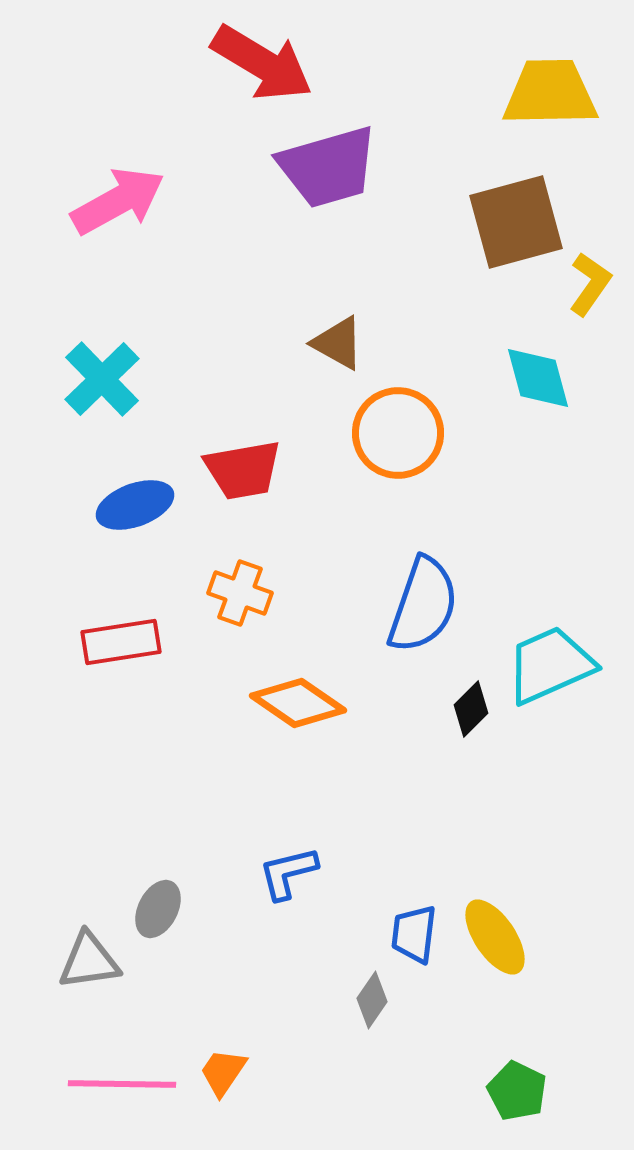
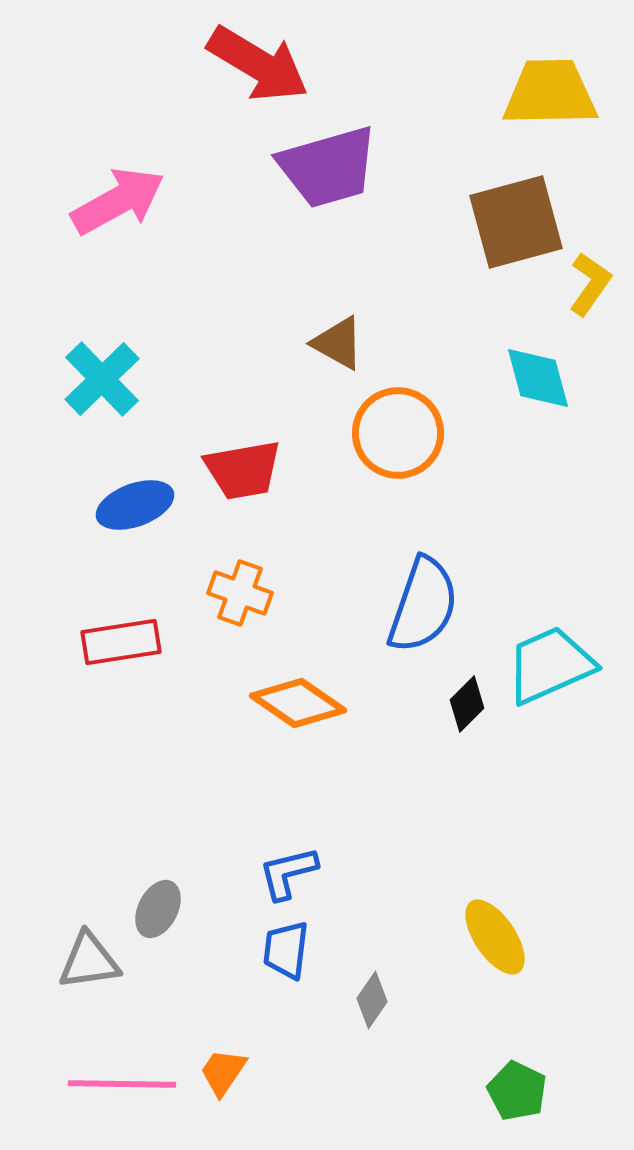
red arrow: moved 4 px left, 1 px down
black diamond: moved 4 px left, 5 px up
blue trapezoid: moved 128 px left, 16 px down
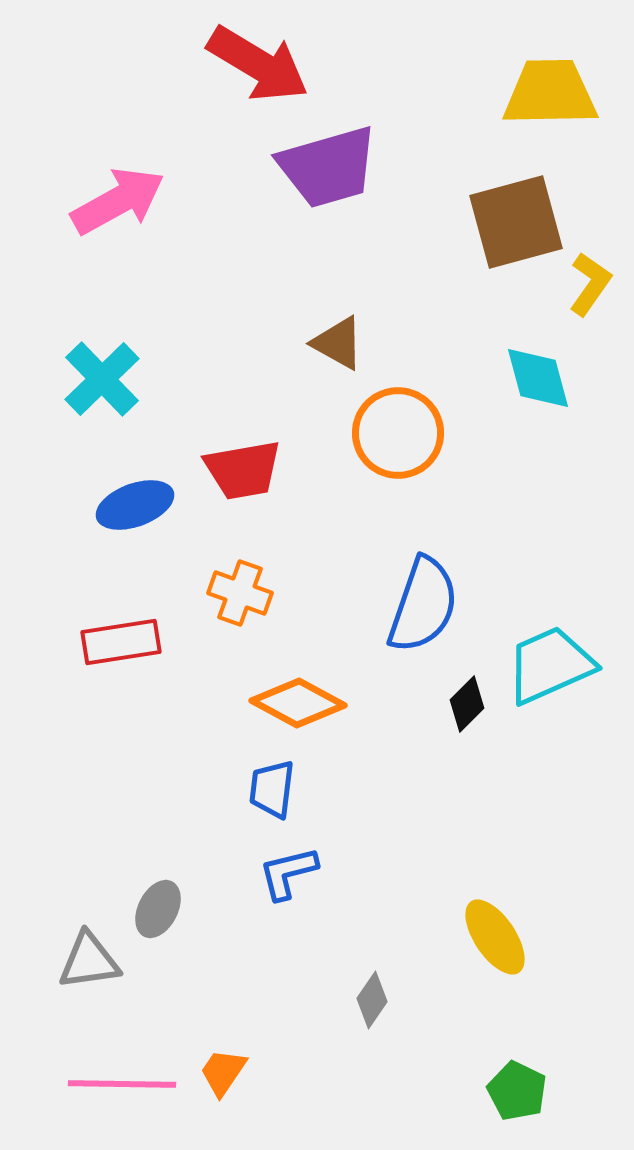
orange diamond: rotated 6 degrees counterclockwise
blue trapezoid: moved 14 px left, 161 px up
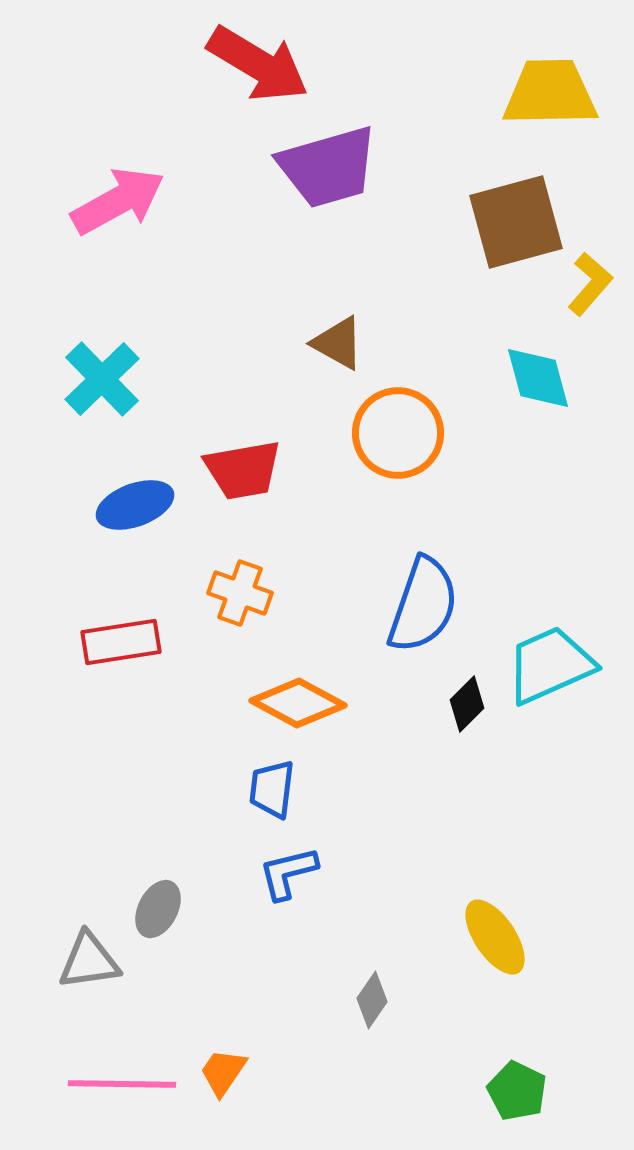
yellow L-shape: rotated 6 degrees clockwise
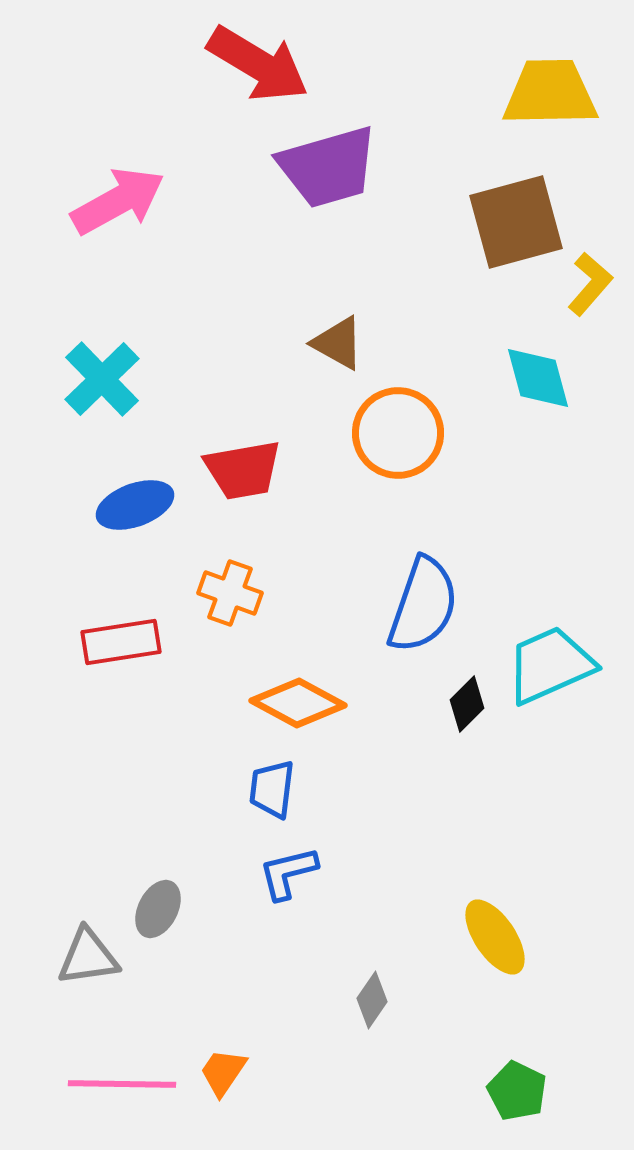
orange cross: moved 10 px left
gray triangle: moved 1 px left, 4 px up
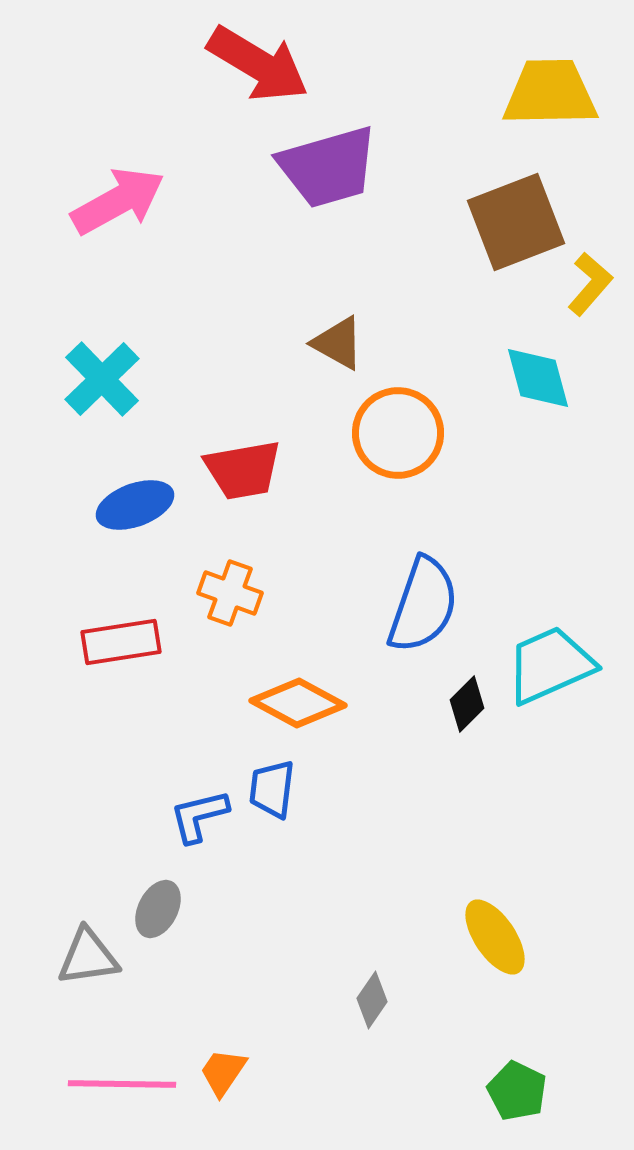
brown square: rotated 6 degrees counterclockwise
blue L-shape: moved 89 px left, 57 px up
